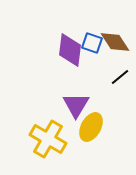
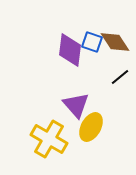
blue square: moved 1 px up
purple triangle: rotated 12 degrees counterclockwise
yellow cross: moved 1 px right
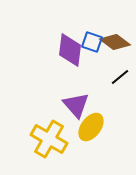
brown diamond: rotated 20 degrees counterclockwise
yellow ellipse: rotated 8 degrees clockwise
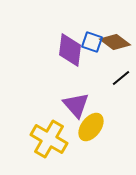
black line: moved 1 px right, 1 px down
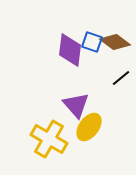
yellow ellipse: moved 2 px left
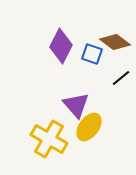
blue square: moved 12 px down
purple diamond: moved 9 px left, 4 px up; rotated 20 degrees clockwise
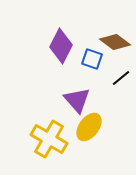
blue square: moved 5 px down
purple triangle: moved 1 px right, 5 px up
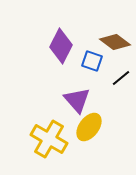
blue square: moved 2 px down
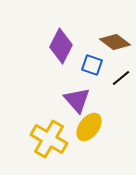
blue square: moved 4 px down
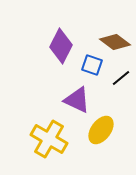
purple triangle: rotated 24 degrees counterclockwise
yellow ellipse: moved 12 px right, 3 px down
